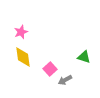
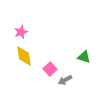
yellow diamond: moved 1 px right, 1 px up
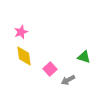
gray arrow: moved 3 px right
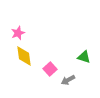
pink star: moved 3 px left, 1 px down
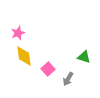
pink square: moved 2 px left
gray arrow: moved 1 px up; rotated 32 degrees counterclockwise
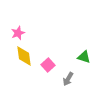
pink square: moved 4 px up
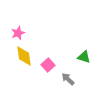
gray arrow: rotated 104 degrees clockwise
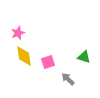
pink square: moved 3 px up; rotated 24 degrees clockwise
